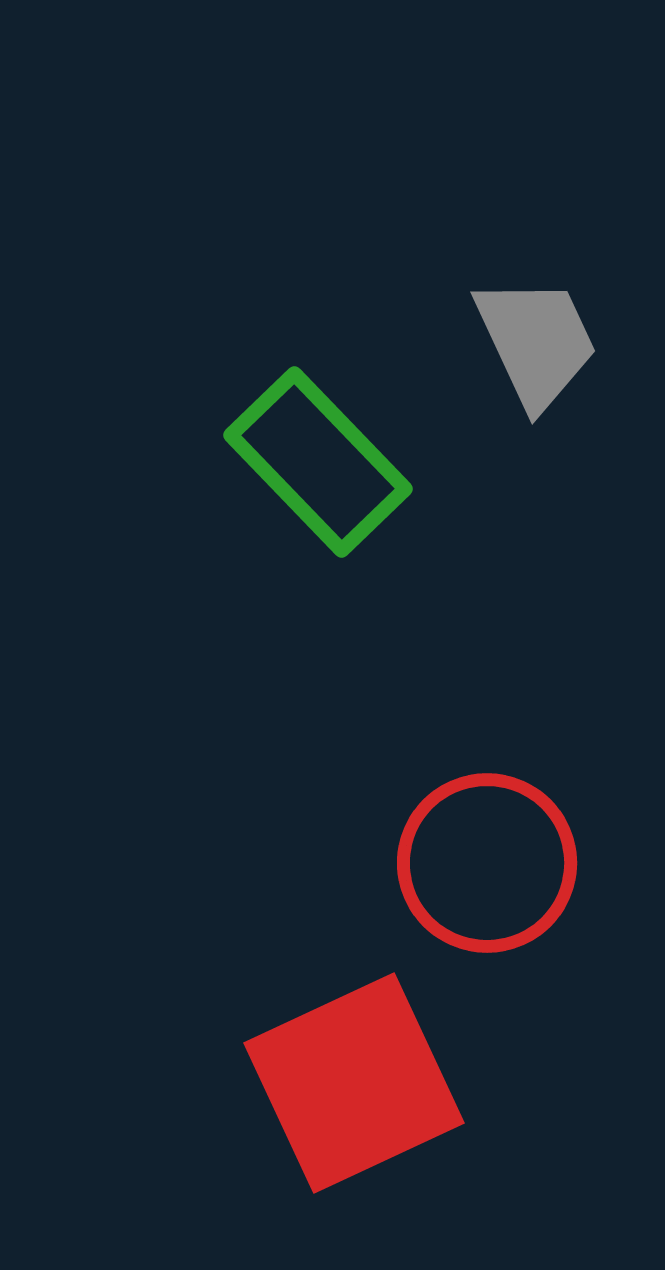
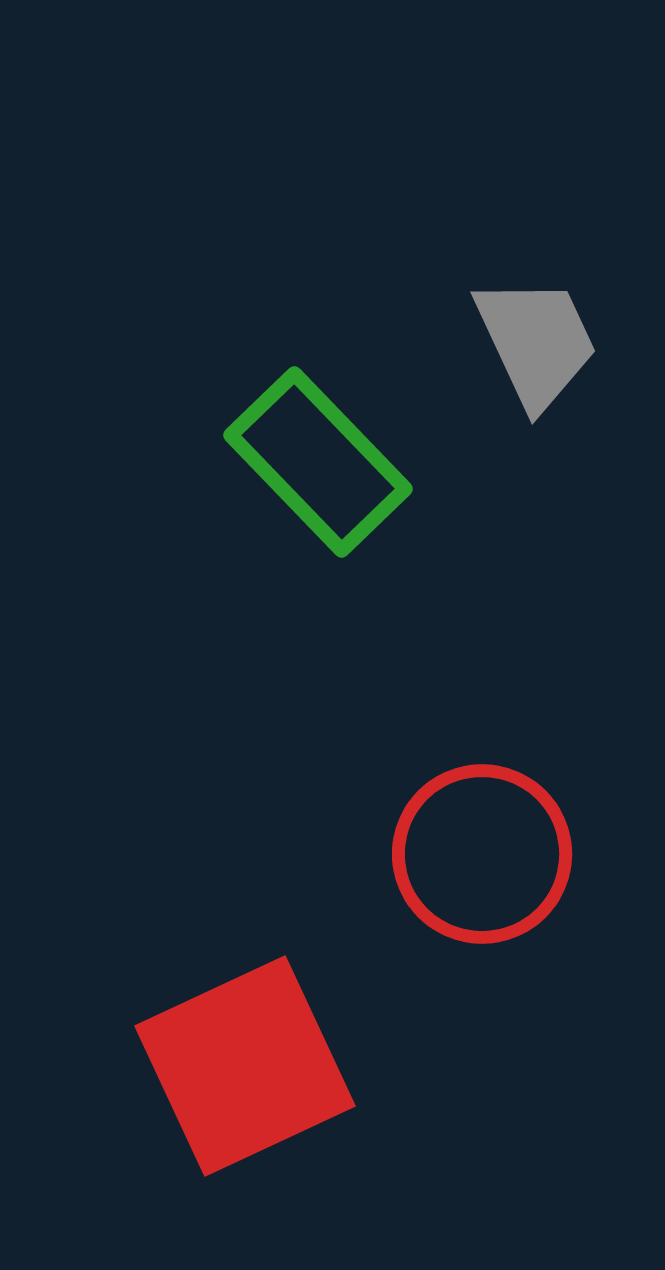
red circle: moved 5 px left, 9 px up
red square: moved 109 px left, 17 px up
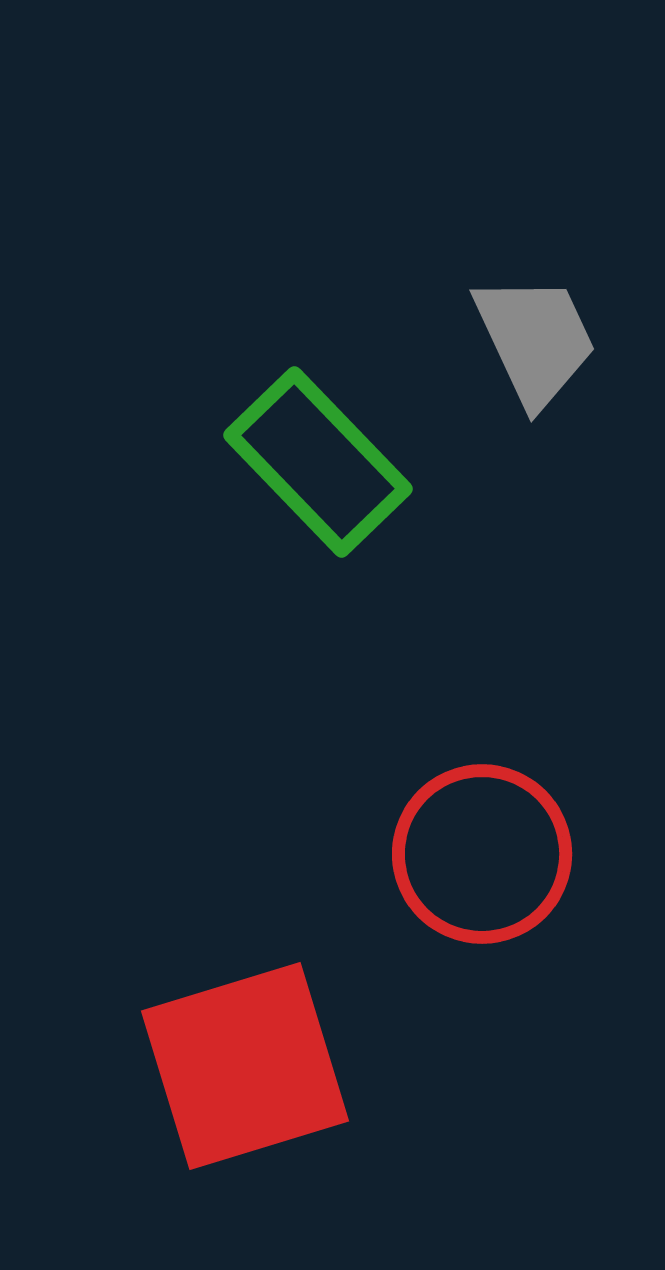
gray trapezoid: moved 1 px left, 2 px up
red square: rotated 8 degrees clockwise
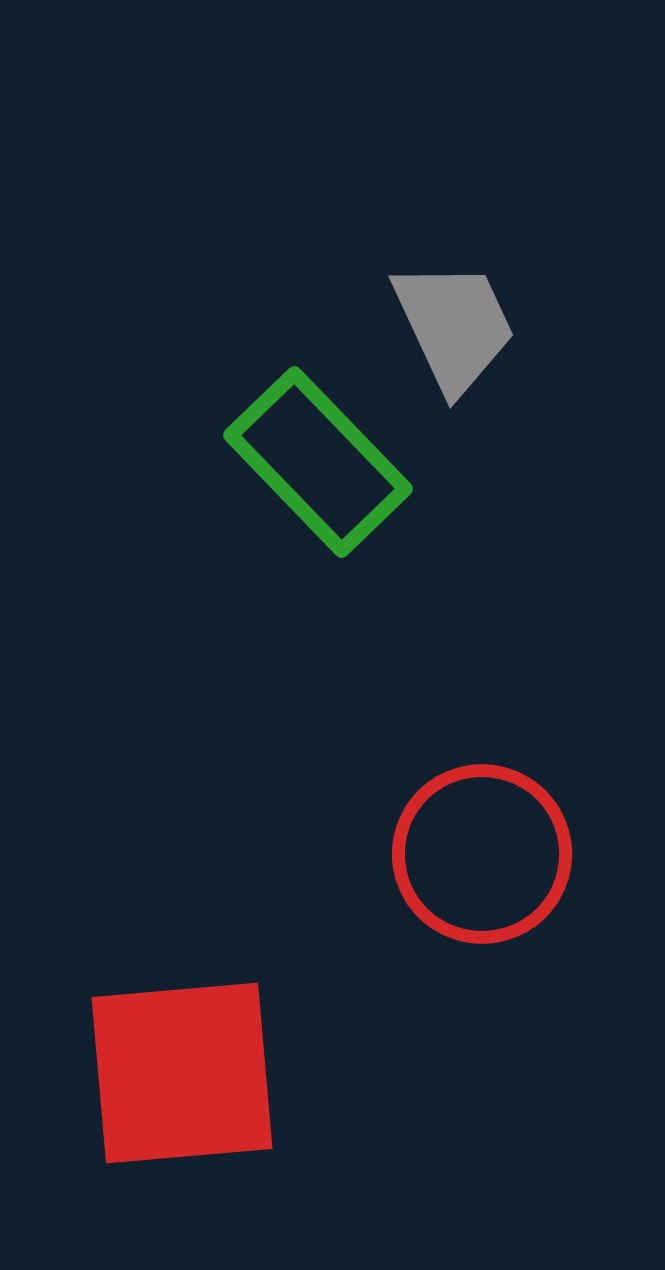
gray trapezoid: moved 81 px left, 14 px up
red square: moved 63 px left, 7 px down; rotated 12 degrees clockwise
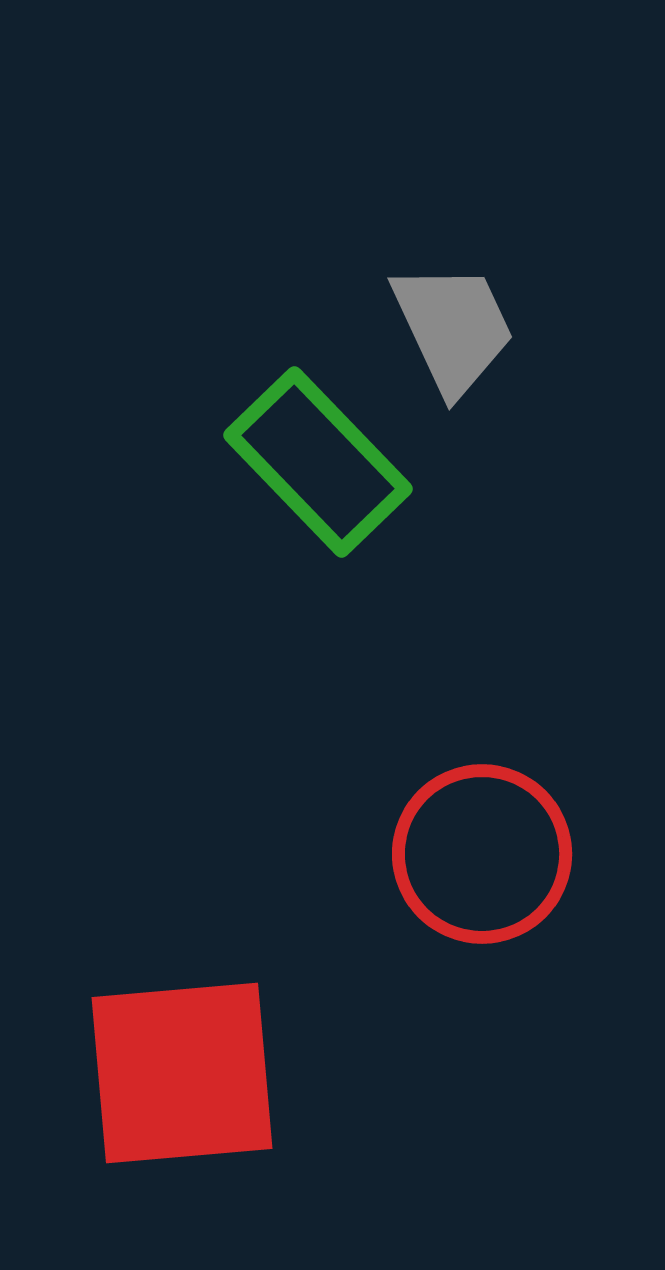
gray trapezoid: moved 1 px left, 2 px down
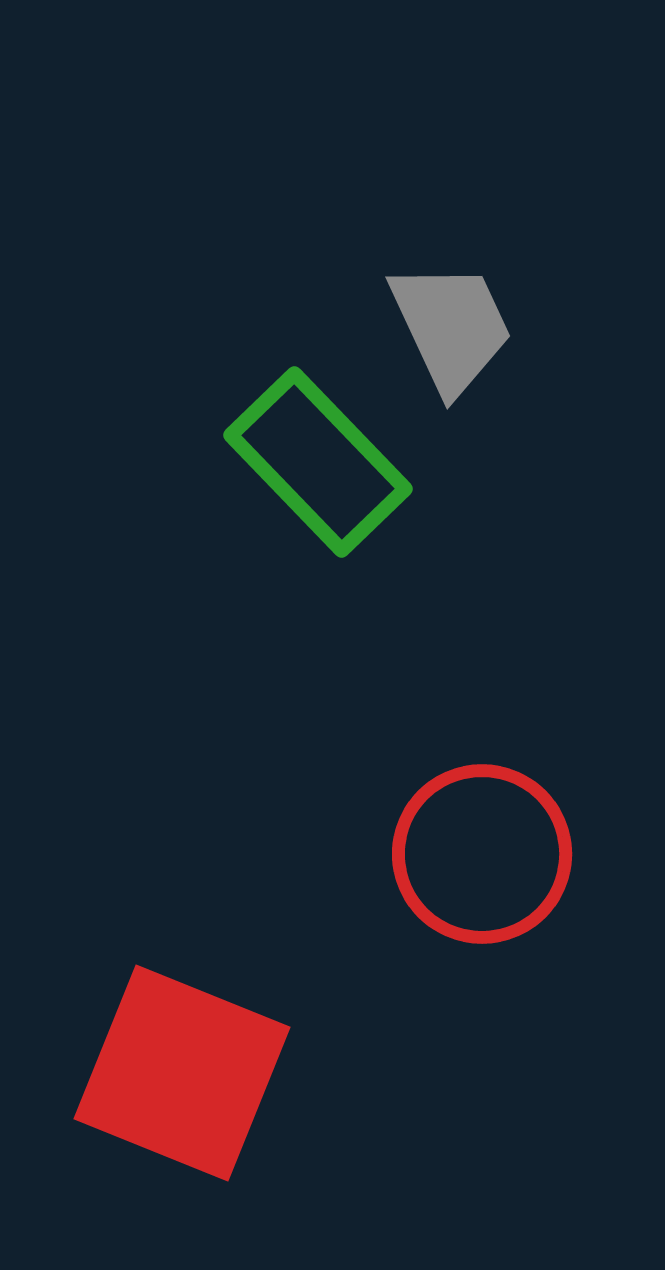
gray trapezoid: moved 2 px left, 1 px up
red square: rotated 27 degrees clockwise
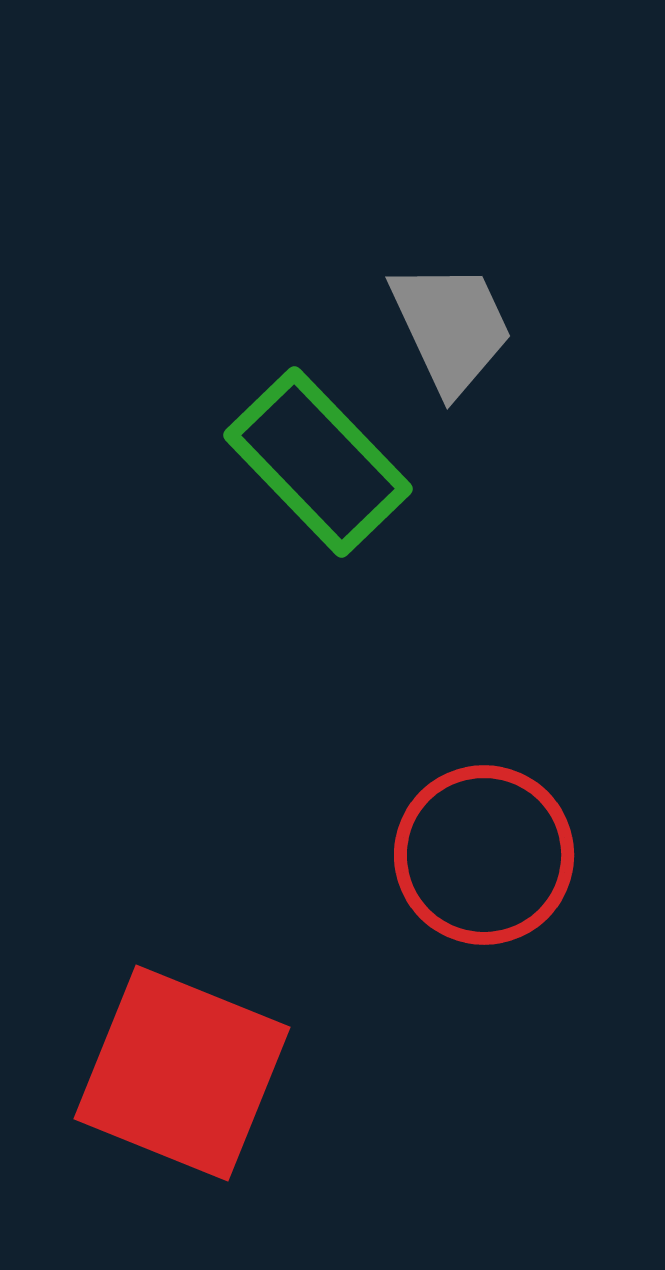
red circle: moved 2 px right, 1 px down
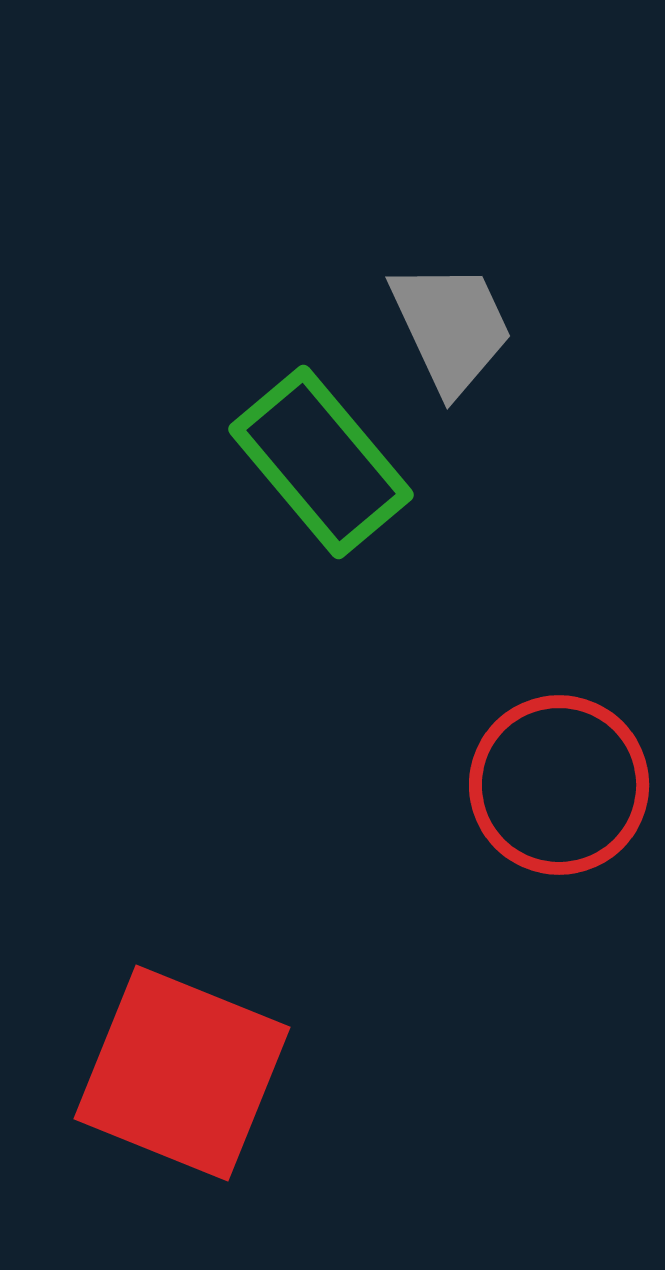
green rectangle: moved 3 px right; rotated 4 degrees clockwise
red circle: moved 75 px right, 70 px up
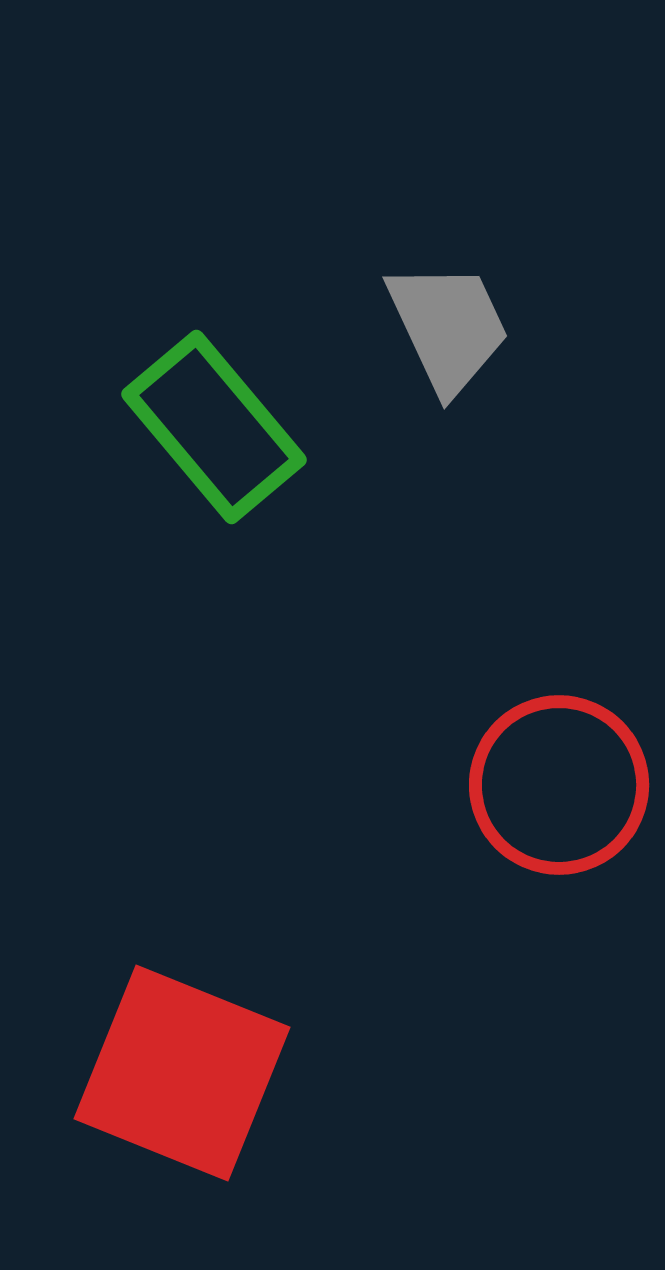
gray trapezoid: moved 3 px left
green rectangle: moved 107 px left, 35 px up
